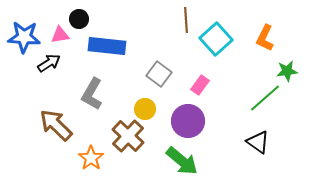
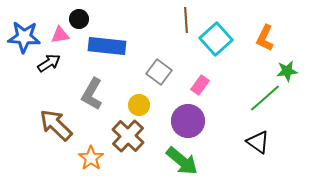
gray square: moved 2 px up
yellow circle: moved 6 px left, 4 px up
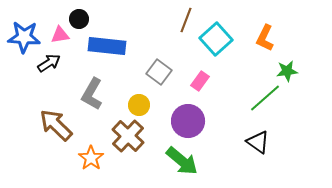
brown line: rotated 25 degrees clockwise
pink rectangle: moved 4 px up
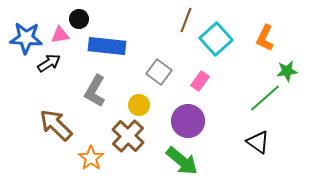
blue star: moved 2 px right, 1 px down
gray L-shape: moved 3 px right, 3 px up
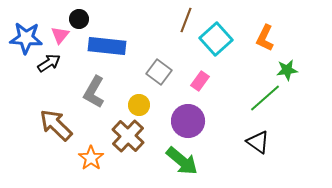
pink triangle: rotated 42 degrees counterclockwise
green star: moved 1 px up
gray L-shape: moved 1 px left, 1 px down
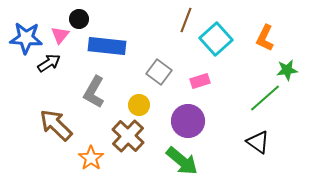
pink rectangle: rotated 36 degrees clockwise
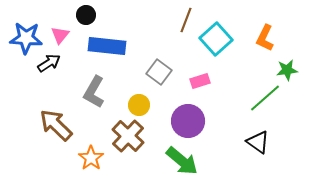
black circle: moved 7 px right, 4 px up
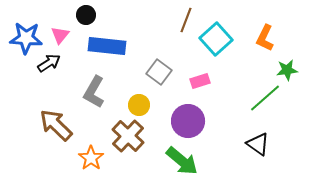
black triangle: moved 2 px down
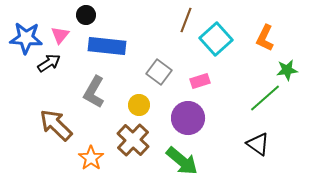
purple circle: moved 3 px up
brown cross: moved 5 px right, 4 px down
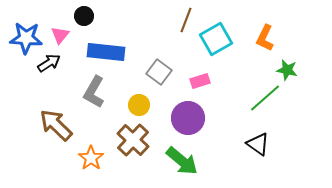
black circle: moved 2 px left, 1 px down
cyan square: rotated 12 degrees clockwise
blue rectangle: moved 1 px left, 6 px down
green star: rotated 20 degrees clockwise
